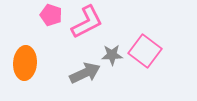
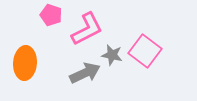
pink L-shape: moved 7 px down
gray star: rotated 15 degrees clockwise
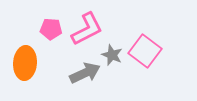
pink pentagon: moved 14 px down; rotated 15 degrees counterclockwise
gray star: rotated 10 degrees clockwise
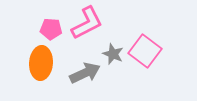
pink L-shape: moved 6 px up
gray star: moved 1 px right, 1 px up
orange ellipse: moved 16 px right
